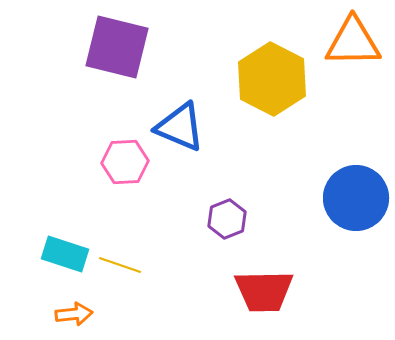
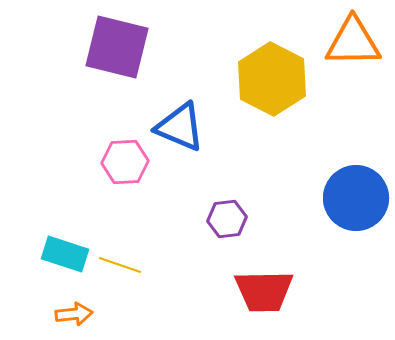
purple hexagon: rotated 15 degrees clockwise
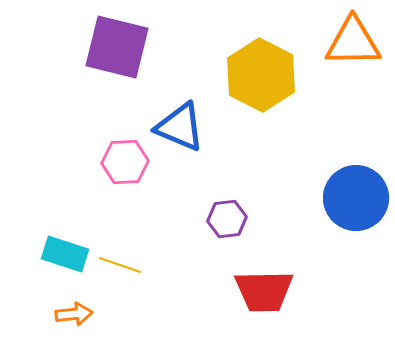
yellow hexagon: moved 11 px left, 4 px up
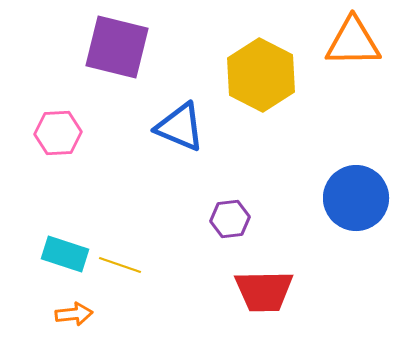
pink hexagon: moved 67 px left, 29 px up
purple hexagon: moved 3 px right
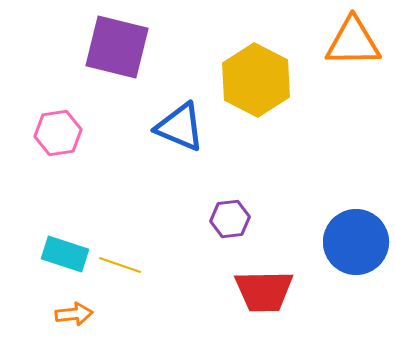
yellow hexagon: moved 5 px left, 5 px down
pink hexagon: rotated 6 degrees counterclockwise
blue circle: moved 44 px down
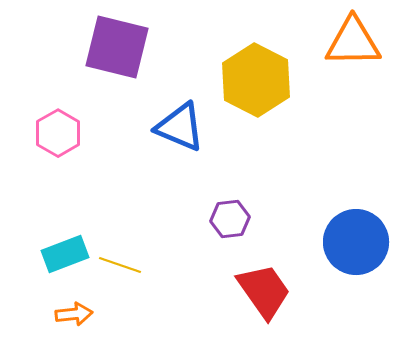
pink hexagon: rotated 21 degrees counterclockwise
cyan rectangle: rotated 39 degrees counterclockwise
red trapezoid: rotated 124 degrees counterclockwise
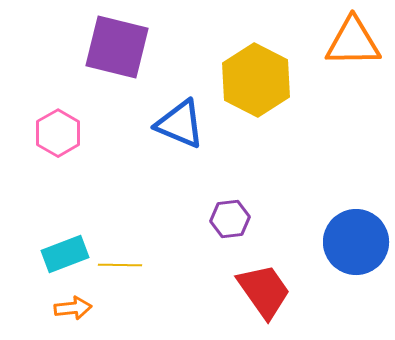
blue triangle: moved 3 px up
yellow line: rotated 18 degrees counterclockwise
orange arrow: moved 1 px left, 6 px up
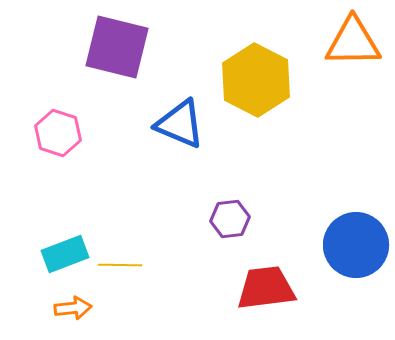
pink hexagon: rotated 12 degrees counterclockwise
blue circle: moved 3 px down
red trapezoid: moved 2 px right, 3 px up; rotated 62 degrees counterclockwise
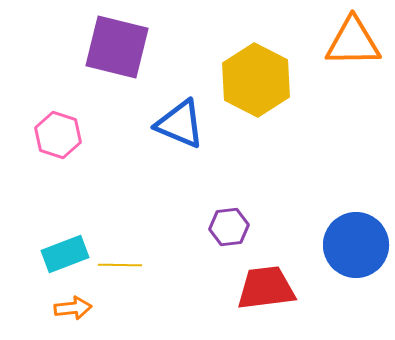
pink hexagon: moved 2 px down
purple hexagon: moved 1 px left, 8 px down
